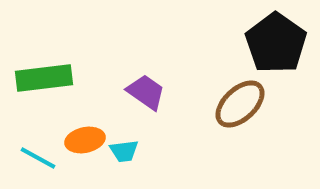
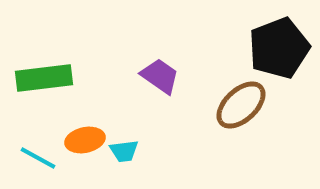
black pentagon: moved 3 px right, 5 px down; rotated 16 degrees clockwise
purple trapezoid: moved 14 px right, 16 px up
brown ellipse: moved 1 px right, 1 px down
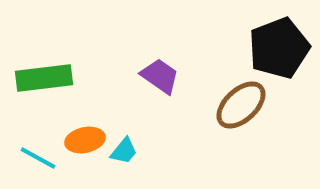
cyan trapezoid: rotated 44 degrees counterclockwise
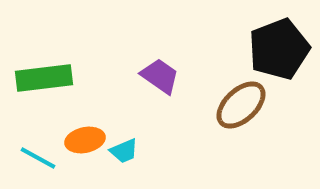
black pentagon: moved 1 px down
cyan trapezoid: rotated 28 degrees clockwise
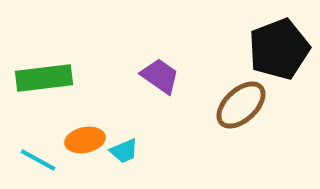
cyan line: moved 2 px down
